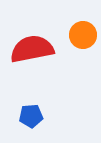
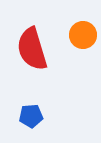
red semicircle: rotated 96 degrees counterclockwise
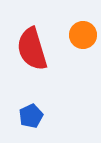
blue pentagon: rotated 20 degrees counterclockwise
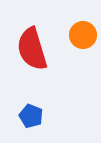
blue pentagon: rotated 25 degrees counterclockwise
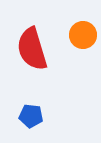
blue pentagon: rotated 15 degrees counterclockwise
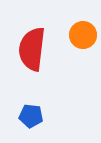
red semicircle: rotated 24 degrees clockwise
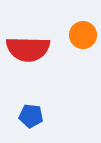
red semicircle: moved 4 px left; rotated 96 degrees counterclockwise
